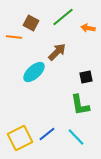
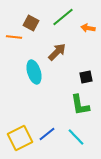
cyan ellipse: rotated 65 degrees counterclockwise
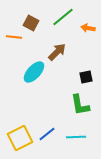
cyan ellipse: rotated 60 degrees clockwise
cyan line: rotated 48 degrees counterclockwise
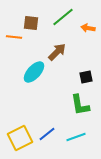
brown square: rotated 21 degrees counterclockwise
cyan line: rotated 18 degrees counterclockwise
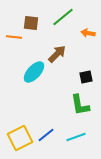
orange arrow: moved 5 px down
brown arrow: moved 2 px down
blue line: moved 1 px left, 1 px down
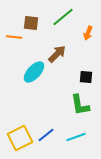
orange arrow: rotated 80 degrees counterclockwise
black square: rotated 16 degrees clockwise
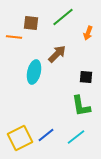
cyan ellipse: rotated 30 degrees counterclockwise
green L-shape: moved 1 px right, 1 px down
cyan line: rotated 18 degrees counterclockwise
